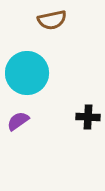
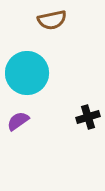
black cross: rotated 20 degrees counterclockwise
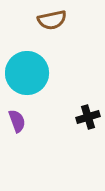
purple semicircle: moved 1 px left; rotated 105 degrees clockwise
